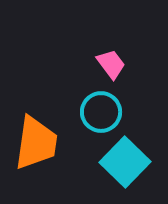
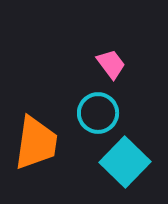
cyan circle: moved 3 px left, 1 px down
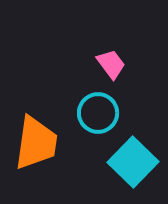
cyan square: moved 8 px right
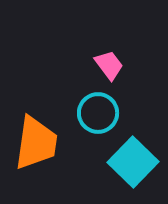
pink trapezoid: moved 2 px left, 1 px down
